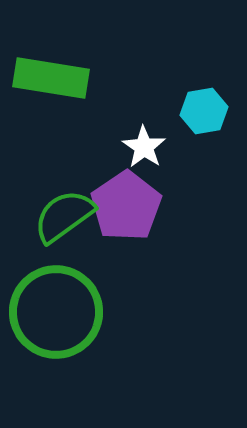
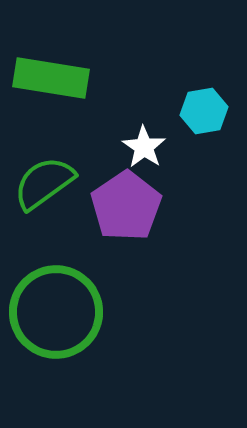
green semicircle: moved 20 px left, 33 px up
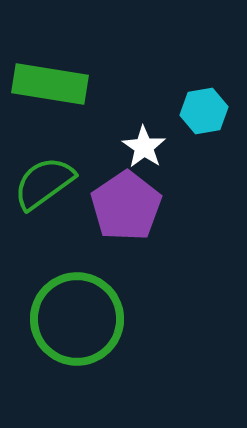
green rectangle: moved 1 px left, 6 px down
green circle: moved 21 px right, 7 px down
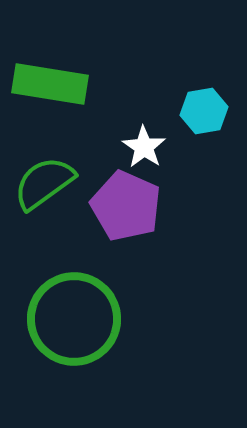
purple pentagon: rotated 14 degrees counterclockwise
green circle: moved 3 px left
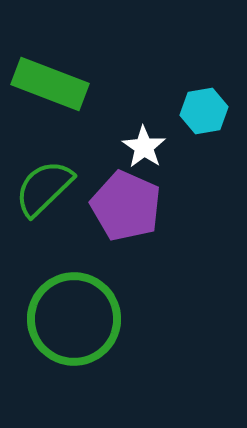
green rectangle: rotated 12 degrees clockwise
green semicircle: moved 5 px down; rotated 8 degrees counterclockwise
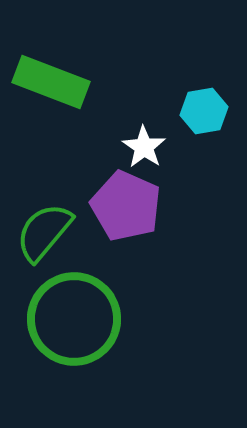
green rectangle: moved 1 px right, 2 px up
green semicircle: moved 44 px down; rotated 6 degrees counterclockwise
